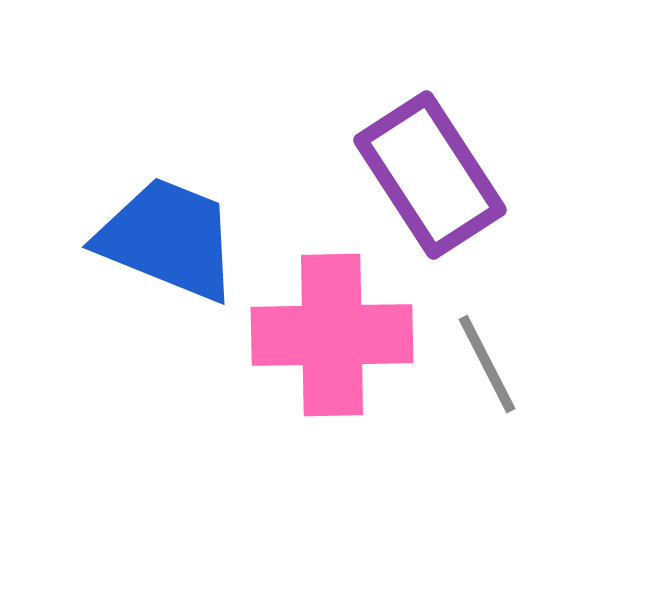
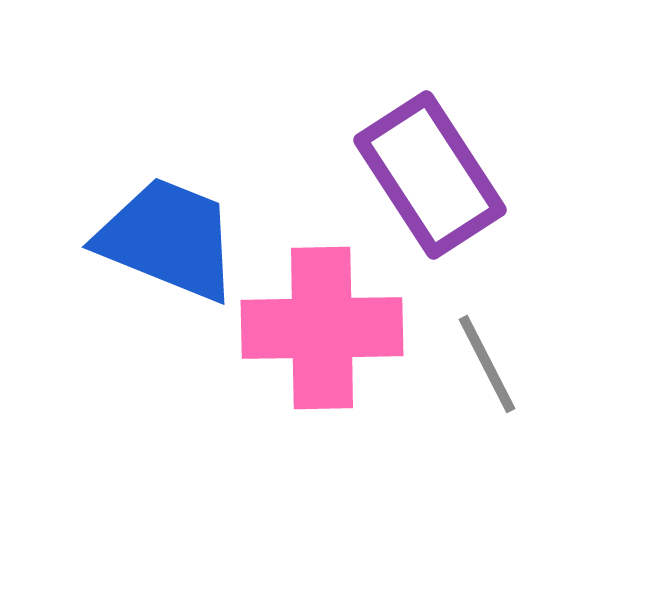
pink cross: moved 10 px left, 7 px up
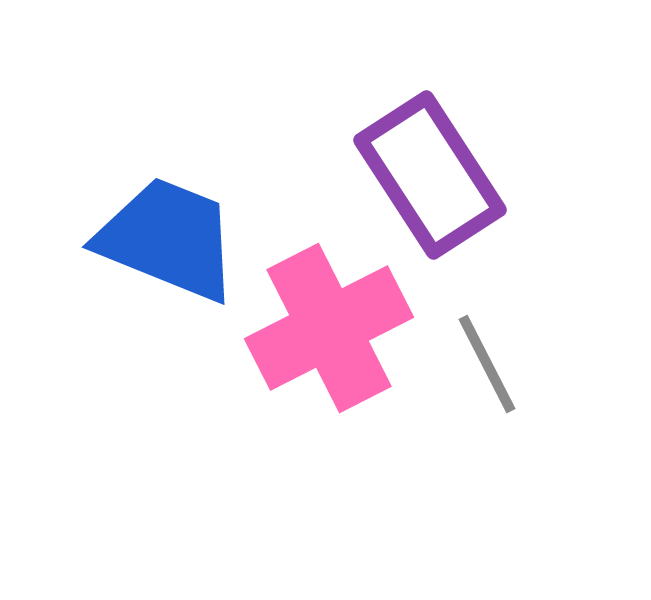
pink cross: moved 7 px right; rotated 26 degrees counterclockwise
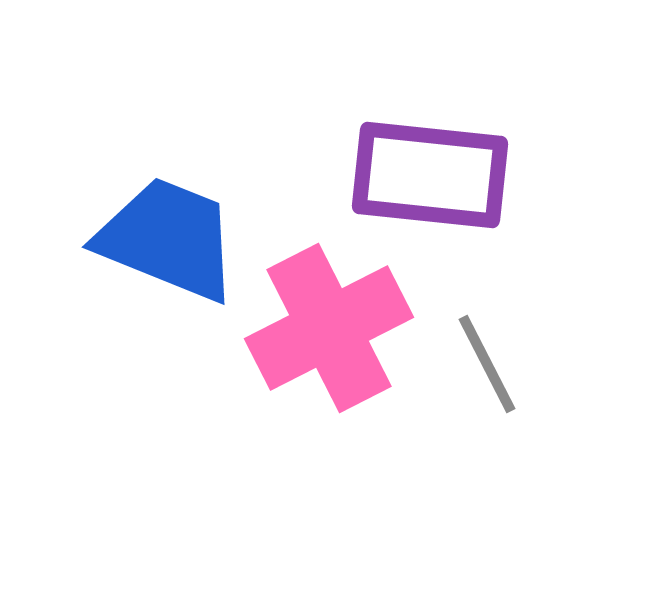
purple rectangle: rotated 51 degrees counterclockwise
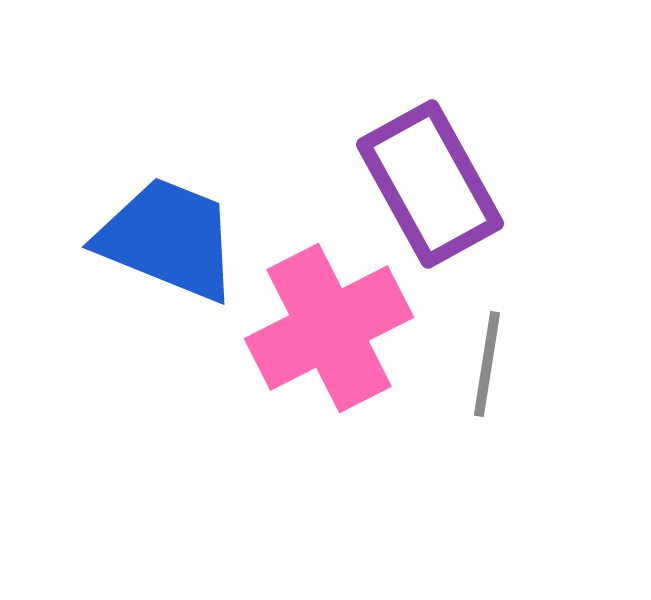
purple rectangle: moved 9 px down; rotated 55 degrees clockwise
gray line: rotated 36 degrees clockwise
